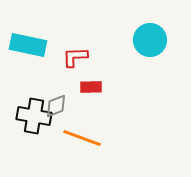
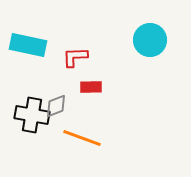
black cross: moved 2 px left, 1 px up
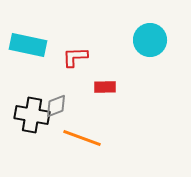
red rectangle: moved 14 px right
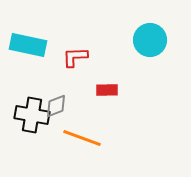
red rectangle: moved 2 px right, 3 px down
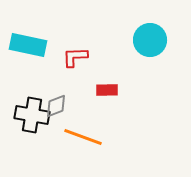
orange line: moved 1 px right, 1 px up
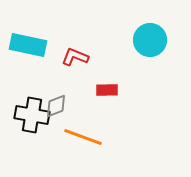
red L-shape: rotated 24 degrees clockwise
